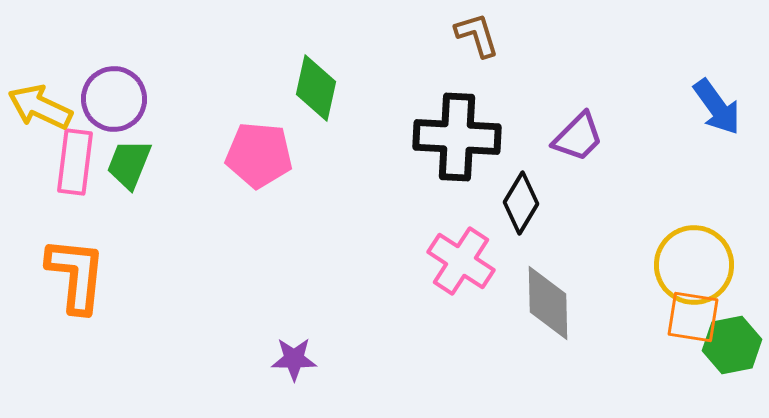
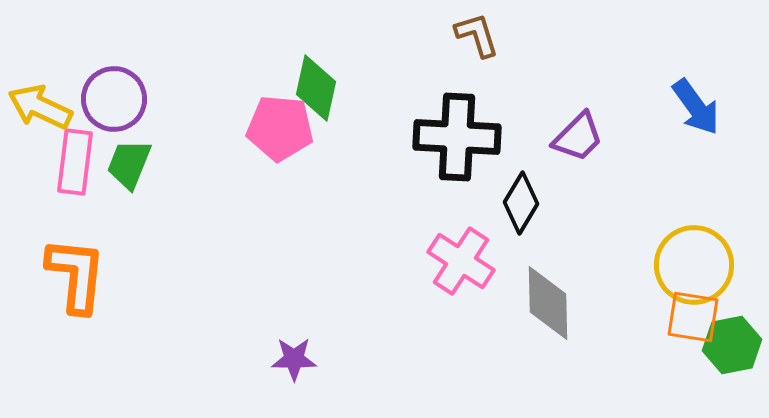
blue arrow: moved 21 px left
pink pentagon: moved 21 px right, 27 px up
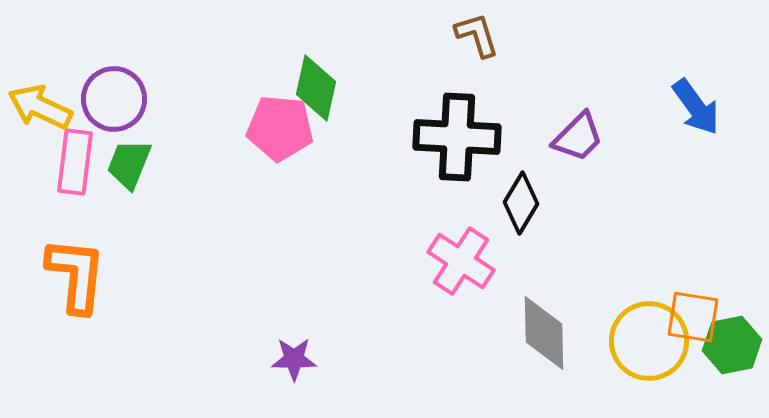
yellow circle: moved 45 px left, 76 px down
gray diamond: moved 4 px left, 30 px down
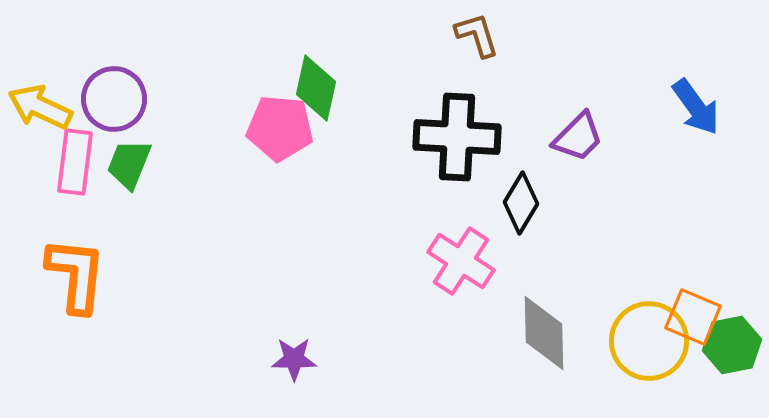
orange square: rotated 14 degrees clockwise
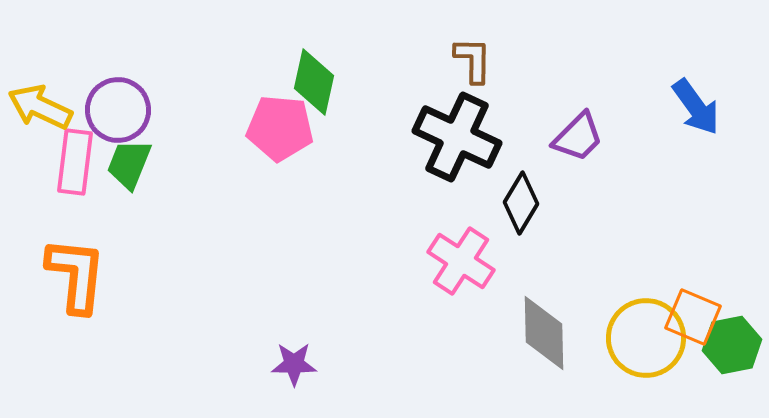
brown L-shape: moved 4 px left, 25 px down; rotated 18 degrees clockwise
green diamond: moved 2 px left, 6 px up
purple circle: moved 4 px right, 11 px down
black cross: rotated 22 degrees clockwise
yellow circle: moved 3 px left, 3 px up
purple star: moved 5 px down
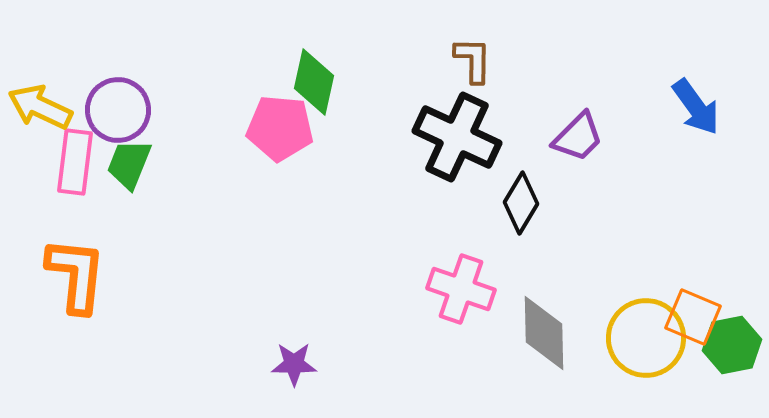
pink cross: moved 28 px down; rotated 14 degrees counterclockwise
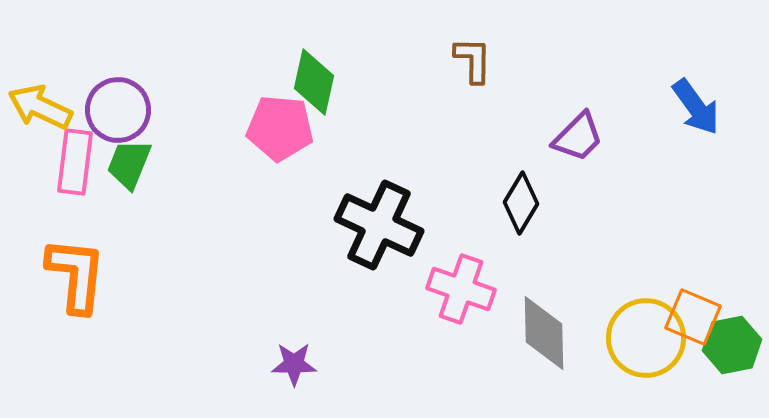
black cross: moved 78 px left, 88 px down
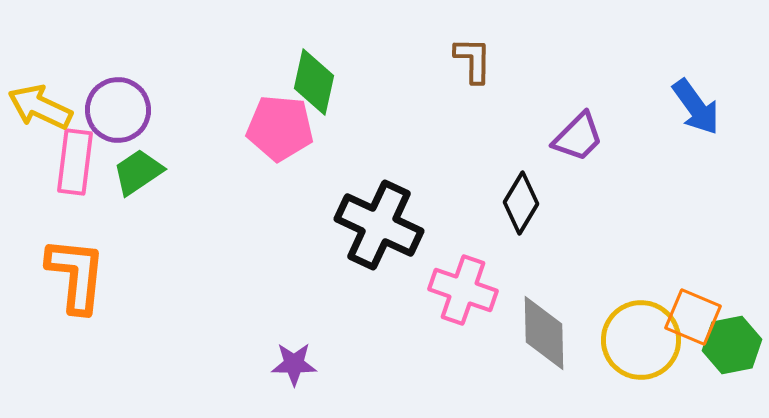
green trapezoid: moved 9 px right, 8 px down; rotated 34 degrees clockwise
pink cross: moved 2 px right, 1 px down
yellow circle: moved 5 px left, 2 px down
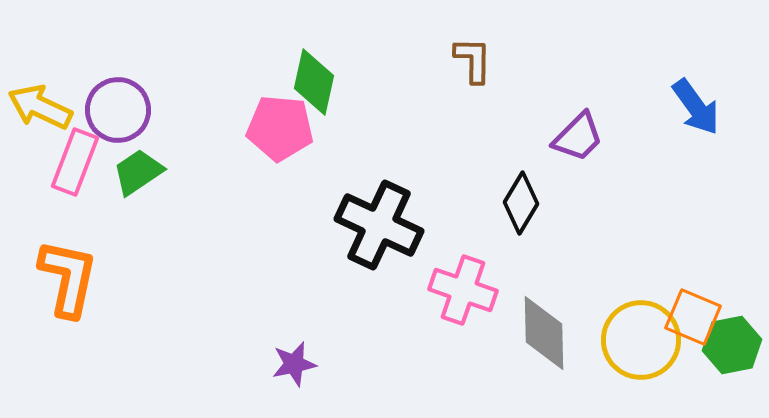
pink rectangle: rotated 14 degrees clockwise
orange L-shape: moved 8 px left, 3 px down; rotated 6 degrees clockwise
purple star: rotated 12 degrees counterclockwise
